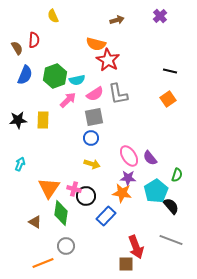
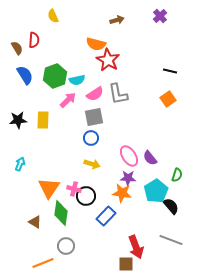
blue semicircle: rotated 54 degrees counterclockwise
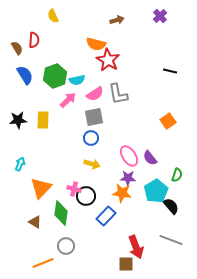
orange square: moved 22 px down
orange triangle: moved 8 px left; rotated 10 degrees clockwise
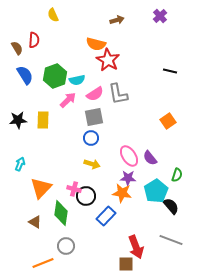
yellow semicircle: moved 1 px up
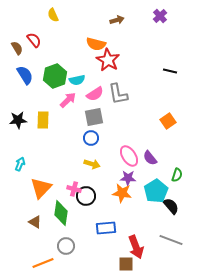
red semicircle: rotated 42 degrees counterclockwise
blue rectangle: moved 12 px down; rotated 42 degrees clockwise
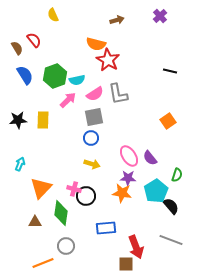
brown triangle: rotated 32 degrees counterclockwise
